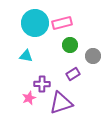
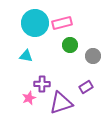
purple rectangle: moved 13 px right, 13 px down
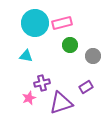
purple cross: moved 1 px up; rotated 14 degrees counterclockwise
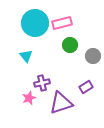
cyan triangle: rotated 40 degrees clockwise
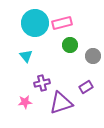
pink star: moved 4 px left, 4 px down; rotated 16 degrees clockwise
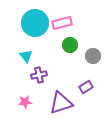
purple cross: moved 3 px left, 8 px up
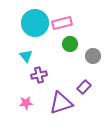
green circle: moved 1 px up
purple rectangle: moved 2 px left; rotated 16 degrees counterclockwise
pink star: moved 1 px right, 1 px down
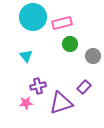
cyan circle: moved 2 px left, 6 px up
purple cross: moved 1 px left, 11 px down
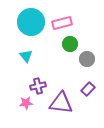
cyan circle: moved 2 px left, 5 px down
gray circle: moved 6 px left, 3 px down
purple rectangle: moved 4 px right, 2 px down
purple triangle: rotated 25 degrees clockwise
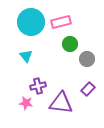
pink rectangle: moved 1 px left, 1 px up
pink star: rotated 16 degrees clockwise
